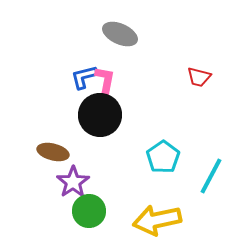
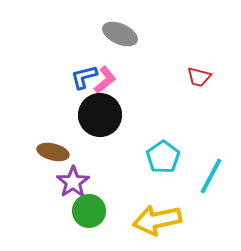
pink L-shape: rotated 40 degrees clockwise
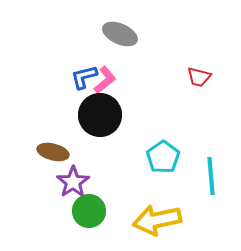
cyan line: rotated 33 degrees counterclockwise
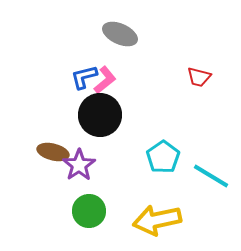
cyan line: rotated 54 degrees counterclockwise
purple star: moved 6 px right, 17 px up
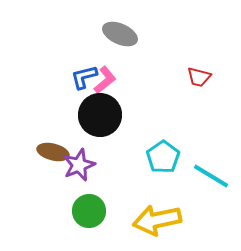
purple star: rotated 12 degrees clockwise
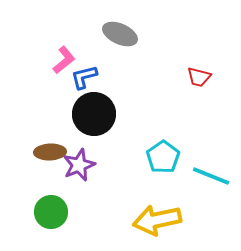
pink L-shape: moved 41 px left, 20 px up
black circle: moved 6 px left, 1 px up
brown ellipse: moved 3 px left; rotated 16 degrees counterclockwise
cyan line: rotated 9 degrees counterclockwise
green circle: moved 38 px left, 1 px down
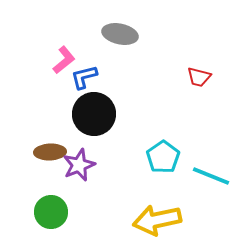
gray ellipse: rotated 12 degrees counterclockwise
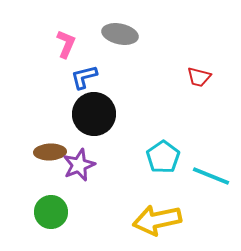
pink L-shape: moved 2 px right, 16 px up; rotated 28 degrees counterclockwise
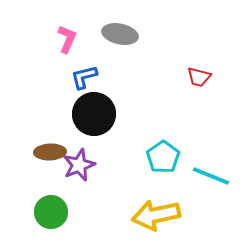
pink L-shape: moved 1 px right, 5 px up
yellow arrow: moved 1 px left, 5 px up
